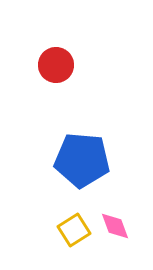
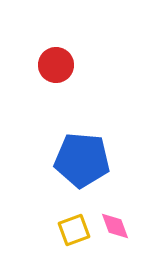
yellow square: rotated 12 degrees clockwise
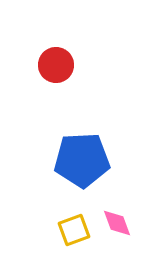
blue pentagon: rotated 8 degrees counterclockwise
pink diamond: moved 2 px right, 3 px up
